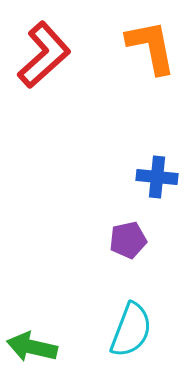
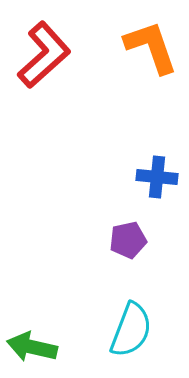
orange L-shape: rotated 8 degrees counterclockwise
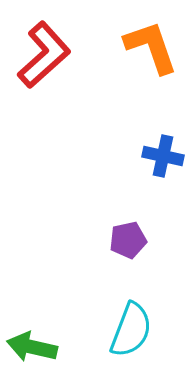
blue cross: moved 6 px right, 21 px up; rotated 6 degrees clockwise
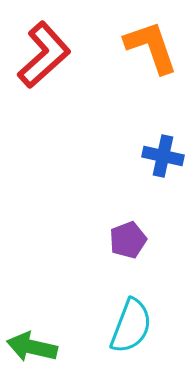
purple pentagon: rotated 9 degrees counterclockwise
cyan semicircle: moved 4 px up
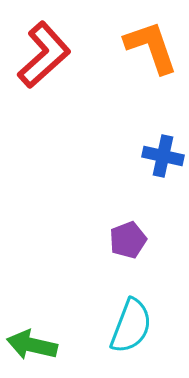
green arrow: moved 2 px up
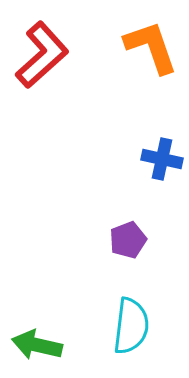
red L-shape: moved 2 px left
blue cross: moved 1 px left, 3 px down
cyan semicircle: rotated 14 degrees counterclockwise
green arrow: moved 5 px right
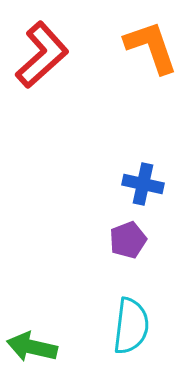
blue cross: moved 19 px left, 25 px down
green arrow: moved 5 px left, 2 px down
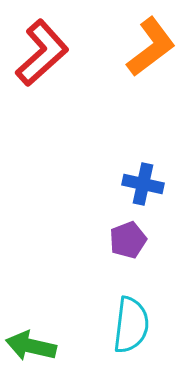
orange L-shape: rotated 72 degrees clockwise
red L-shape: moved 2 px up
cyan semicircle: moved 1 px up
green arrow: moved 1 px left, 1 px up
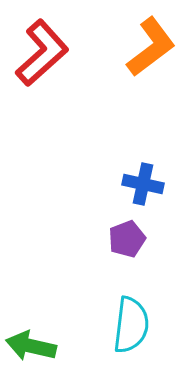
purple pentagon: moved 1 px left, 1 px up
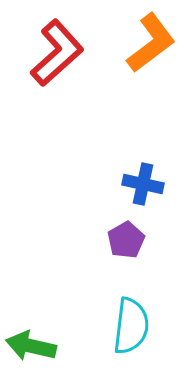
orange L-shape: moved 4 px up
red L-shape: moved 15 px right
purple pentagon: moved 1 px left, 1 px down; rotated 9 degrees counterclockwise
cyan semicircle: moved 1 px down
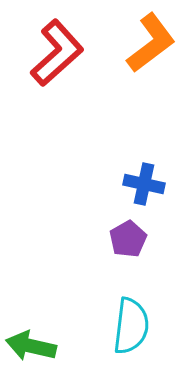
blue cross: moved 1 px right
purple pentagon: moved 2 px right, 1 px up
